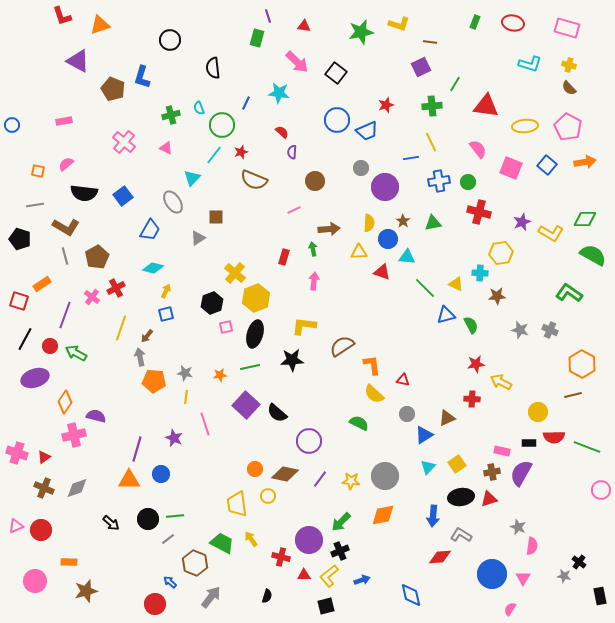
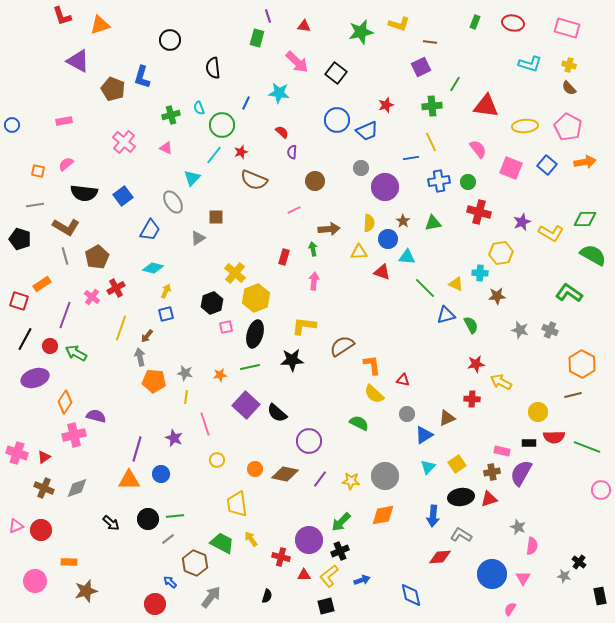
yellow circle at (268, 496): moved 51 px left, 36 px up
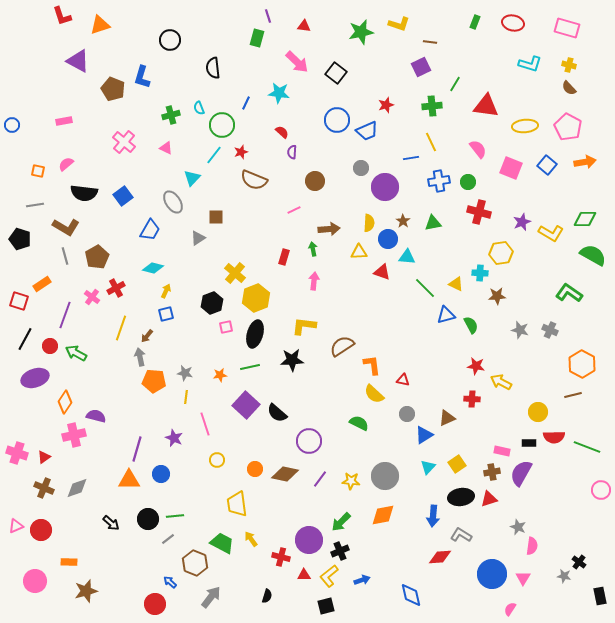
red star at (476, 364): moved 2 px down; rotated 18 degrees clockwise
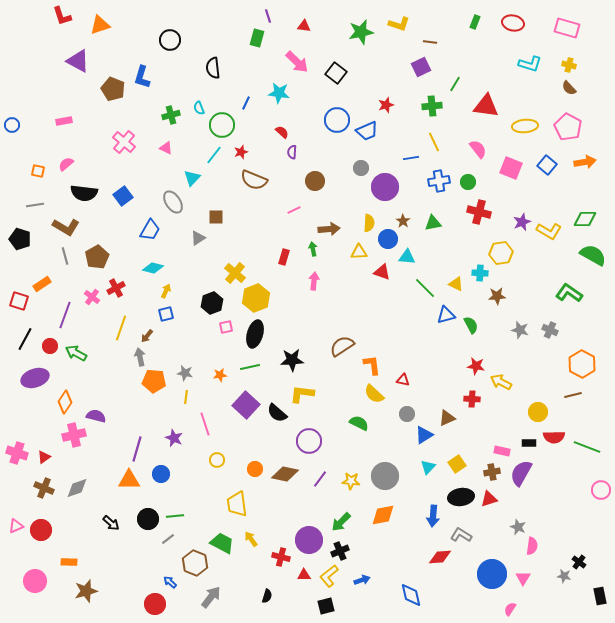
yellow line at (431, 142): moved 3 px right
yellow L-shape at (551, 233): moved 2 px left, 2 px up
yellow L-shape at (304, 326): moved 2 px left, 68 px down
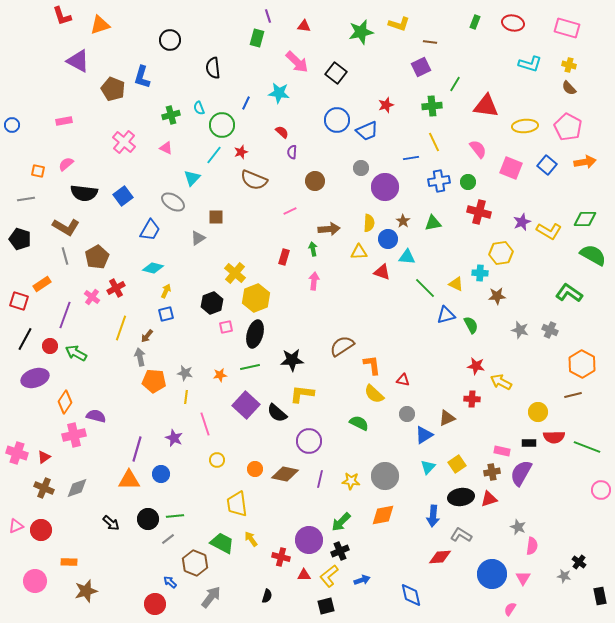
gray ellipse at (173, 202): rotated 25 degrees counterclockwise
gray line at (35, 205): moved 9 px left, 6 px up
pink line at (294, 210): moved 4 px left, 1 px down
purple line at (320, 479): rotated 24 degrees counterclockwise
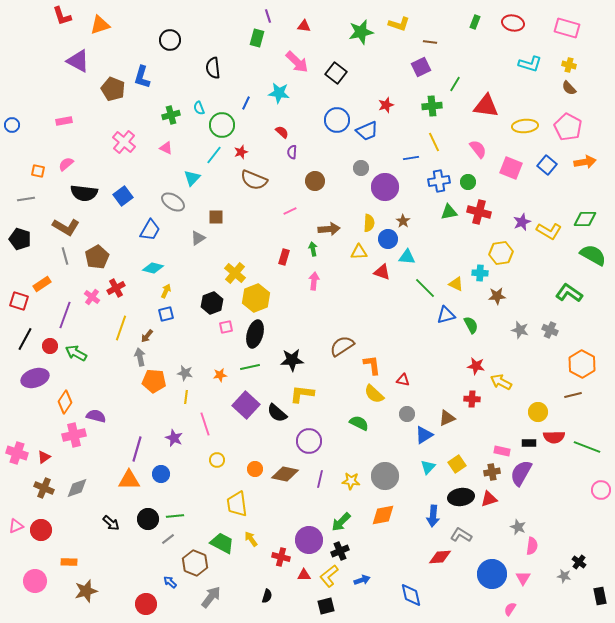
green triangle at (433, 223): moved 16 px right, 11 px up
red circle at (155, 604): moved 9 px left
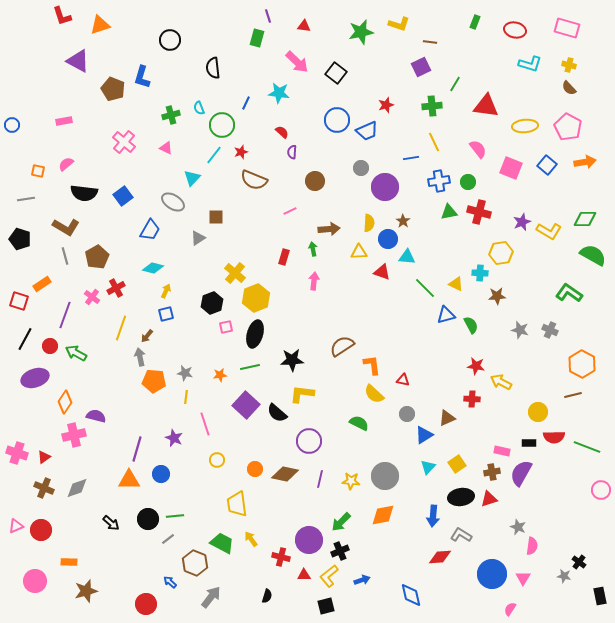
red ellipse at (513, 23): moved 2 px right, 7 px down
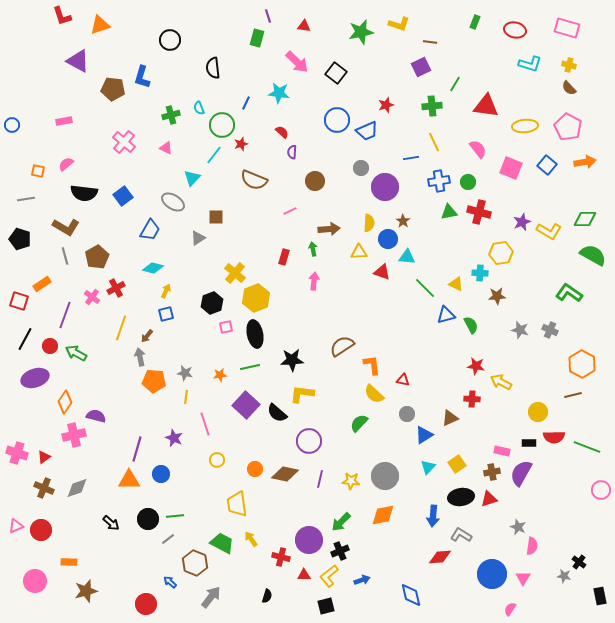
brown pentagon at (113, 89): rotated 15 degrees counterclockwise
red star at (241, 152): moved 8 px up
black ellipse at (255, 334): rotated 28 degrees counterclockwise
brown triangle at (447, 418): moved 3 px right
green semicircle at (359, 423): rotated 72 degrees counterclockwise
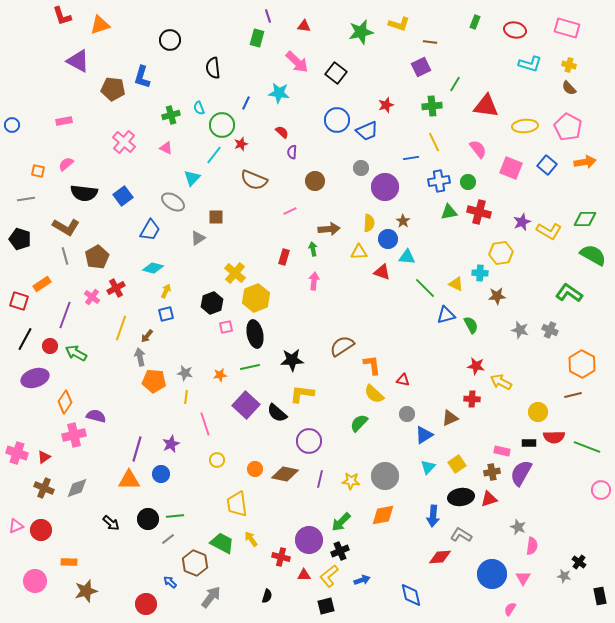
purple star at (174, 438): moved 3 px left, 6 px down; rotated 24 degrees clockwise
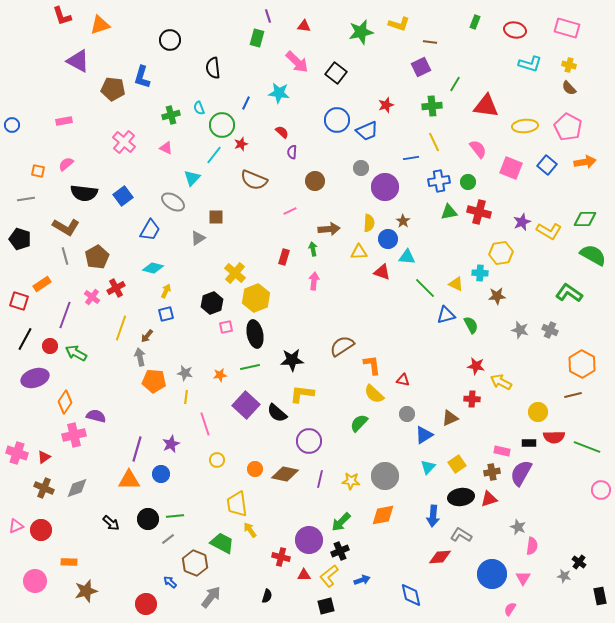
yellow arrow at (251, 539): moved 1 px left, 9 px up
